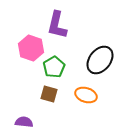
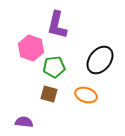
green pentagon: rotated 25 degrees clockwise
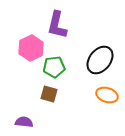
pink hexagon: rotated 15 degrees clockwise
orange ellipse: moved 21 px right
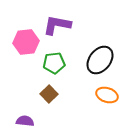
purple L-shape: rotated 88 degrees clockwise
pink hexagon: moved 5 px left, 6 px up; rotated 20 degrees clockwise
green pentagon: moved 4 px up
brown square: rotated 30 degrees clockwise
purple semicircle: moved 1 px right, 1 px up
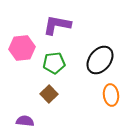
pink hexagon: moved 4 px left, 6 px down
orange ellipse: moved 4 px right; rotated 65 degrees clockwise
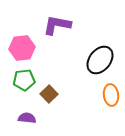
green pentagon: moved 30 px left, 17 px down
purple semicircle: moved 2 px right, 3 px up
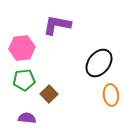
black ellipse: moved 1 px left, 3 px down
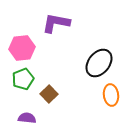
purple L-shape: moved 1 px left, 2 px up
green pentagon: moved 1 px left, 1 px up; rotated 15 degrees counterclockwise
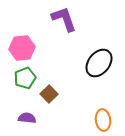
purple L-shape: moved 8 px right, 4 px up; rotated 60 degrees clockwise
green pentagon: moved 2 px right, 1 px up
orange ellipse: moved 8 px left, 25 px down
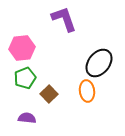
orange ellipse: moved 16 px left, 29 px up
